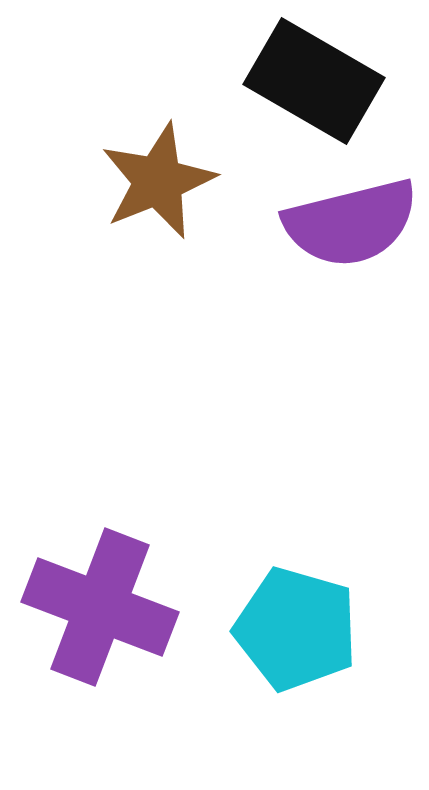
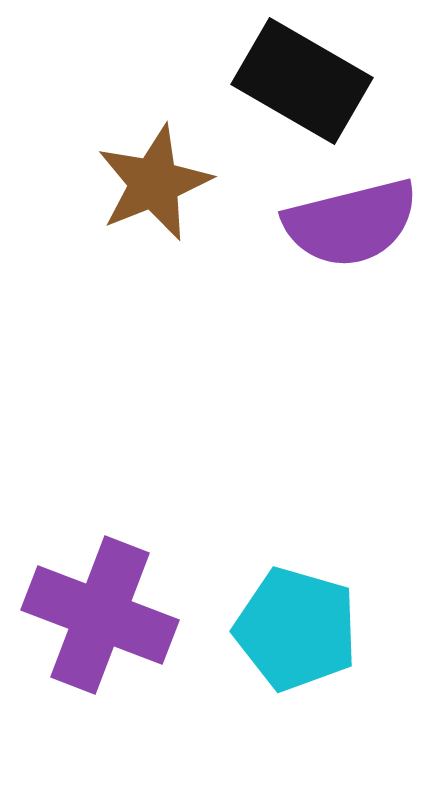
black rectangle: moved 12 px left
brown star: moved 4 px left, 2 px down
purple cross: moved 8 px down
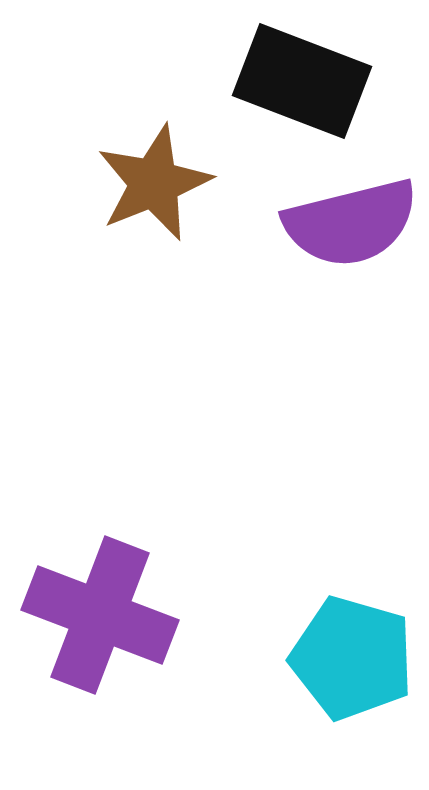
black rectangle: rotated 9 degrees counterclockwise
cyan pentagon: moved 56 px right, 29 px down
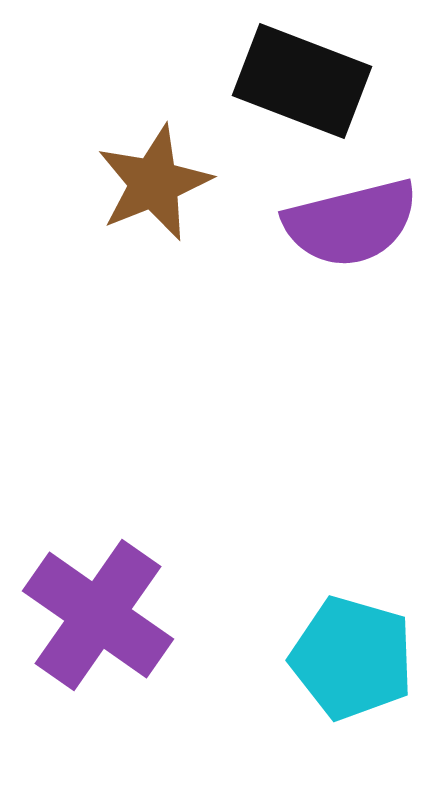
purple cross: moved 2 px left; rotated 14 degrees clockwise
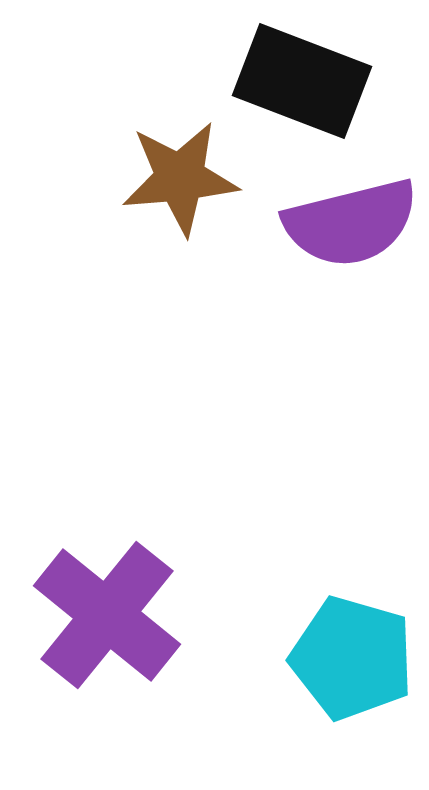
brown star: moved 26 px right, 5 px up; rotated 17 degrees clockwise
purple cross: moved 9 px right; rotated 4 degrees clockwise
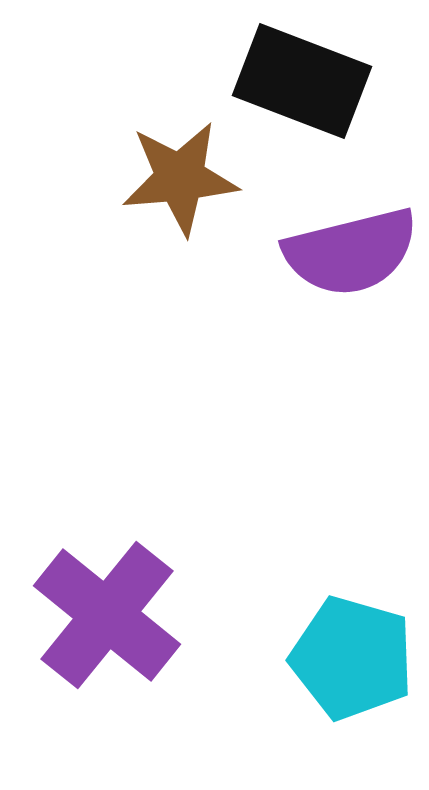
purple semicircle: moved 29 px down
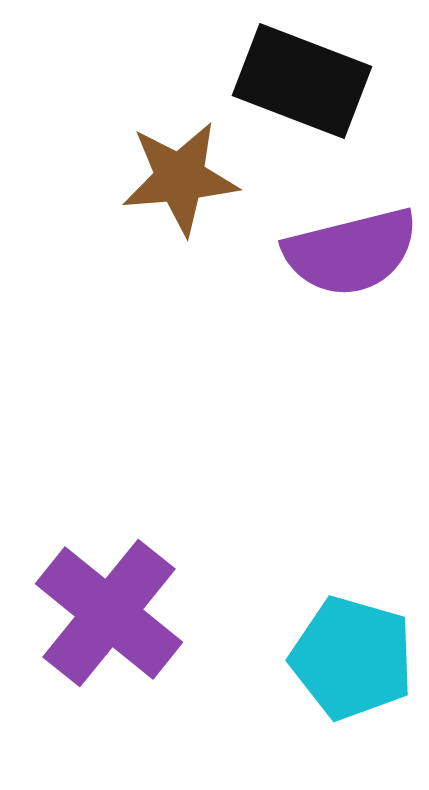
purple cross: moved 2 px right, 2 px up
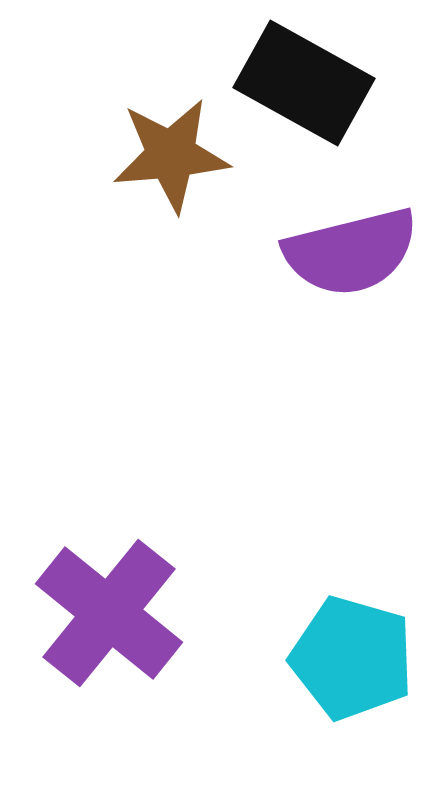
black rectangle: moved 2 px right, 2 px down; rotated 8 degrees clockwise
brown star: moved 9 px left, 23 px up
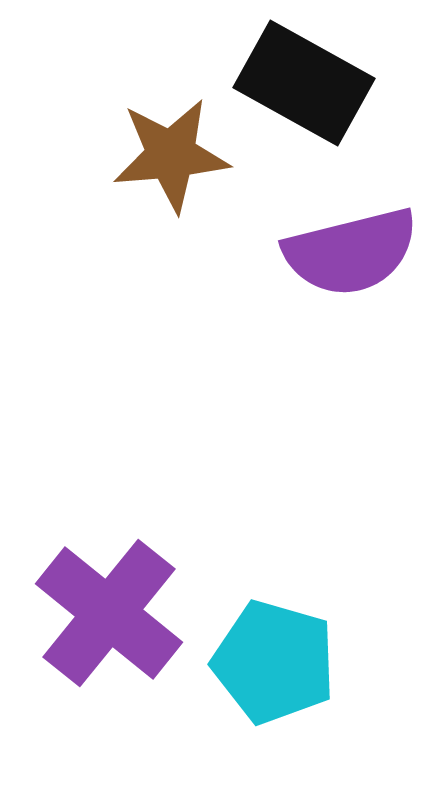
cyan pentagon: moved 78 px left, 4 px down
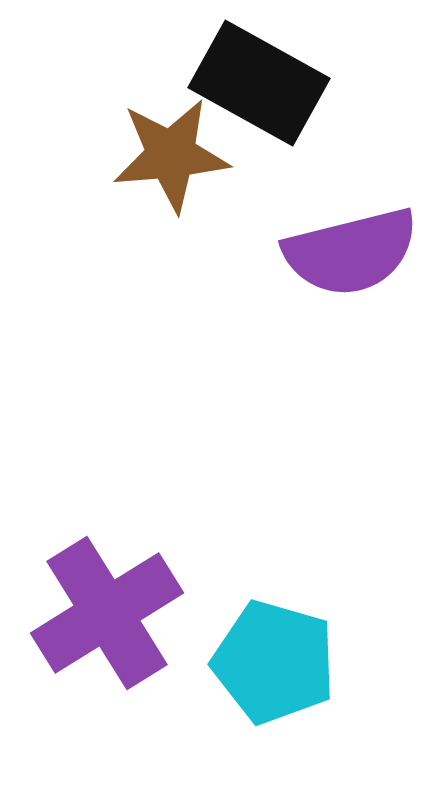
black rectangle: moved 45 px left
purple cross: moved 2 px left; rotated 19 degrees clockwise
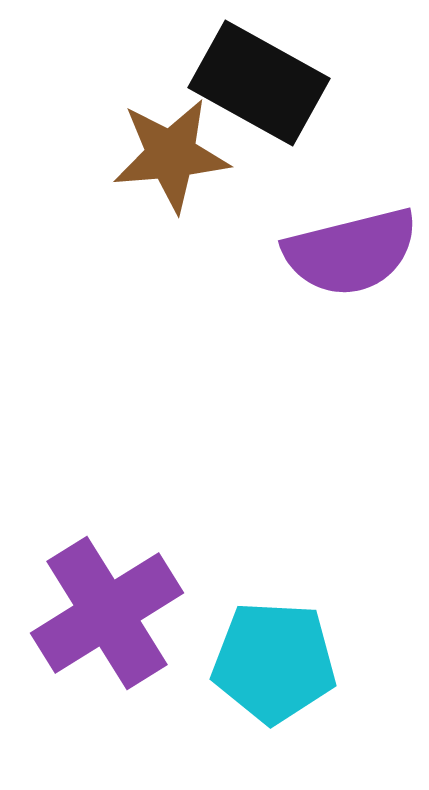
cyan pentagon: rotated 13 degrees counterclockwise
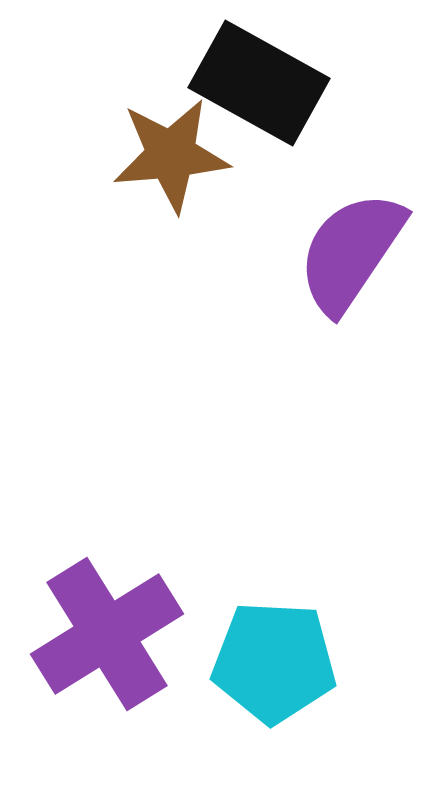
purple semicircle: rotated 138 degrees clockwise
purple cross: moved 21 px down
